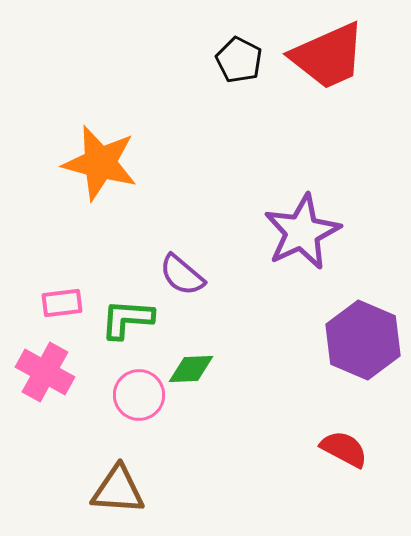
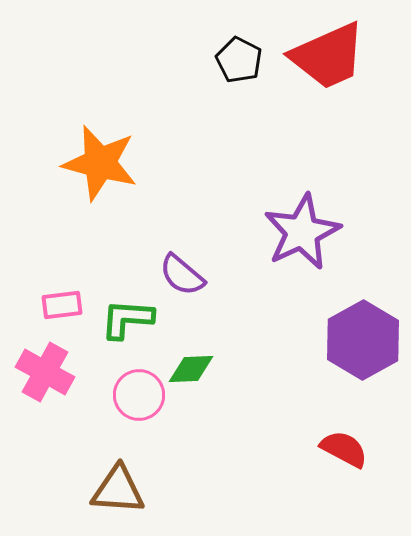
pink rectangle: moved 2 px down
purple hexagon: rotated 8 degrees clockwise
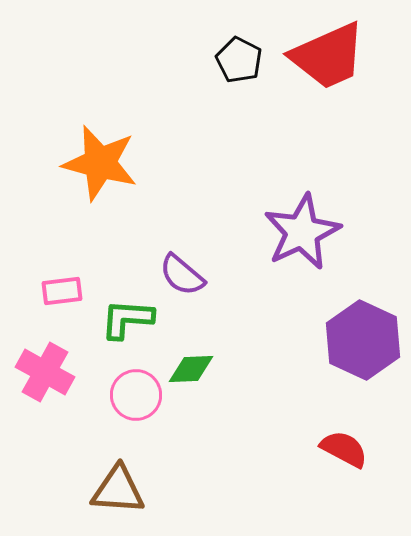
pink rectangle: moved 14 px up
purple hexagon: rotated 6 degrees counterclockwise
pink circle: moved 3 px left
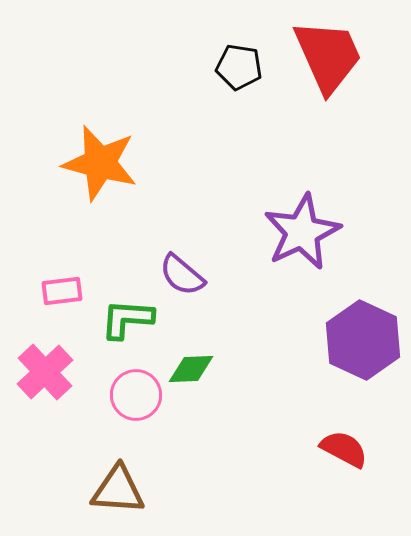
red trapezoid: rotated 90 degrees counterclockwise
black pentagon: moved 7 px down; rotated 18 degrees counterclockwise
pink cross: rotated 18 degrees clockwise
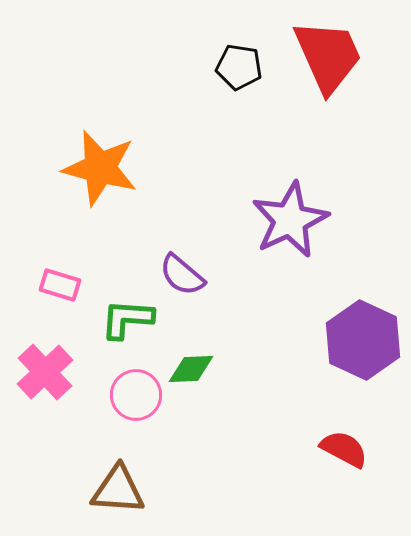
orange star: moved 5 px down
purple star: moved 12 px left, 12 px up
pink rectangle: moved 2 px left, 6 px up; rotated 24 degrees clockwise
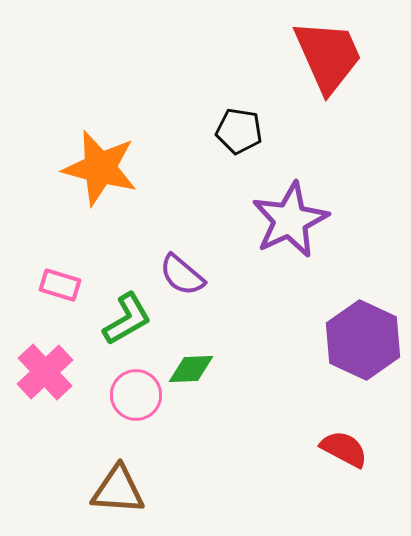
black pentagon: moved 64 px down
green L-shape: rotated 146 degrees clockwise
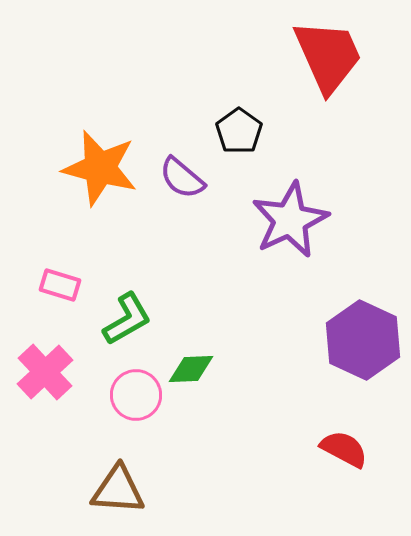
black pentagon: rotated 27 degrees clockwise
purple semicircle: moved 97 px up
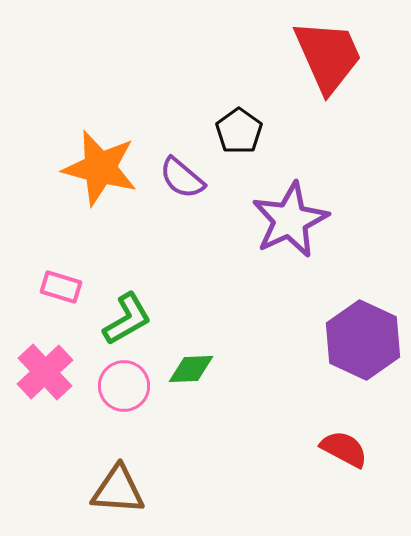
pink rectangle: moved 1 px right, 2 px down
pink circle: moved 12 px left, 9 px up
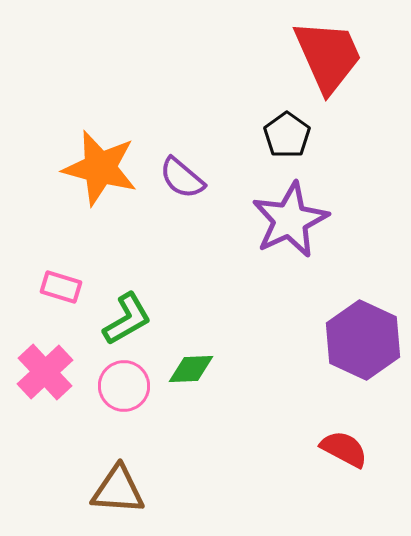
black pentagon: moved 48 px right, 4 px down
